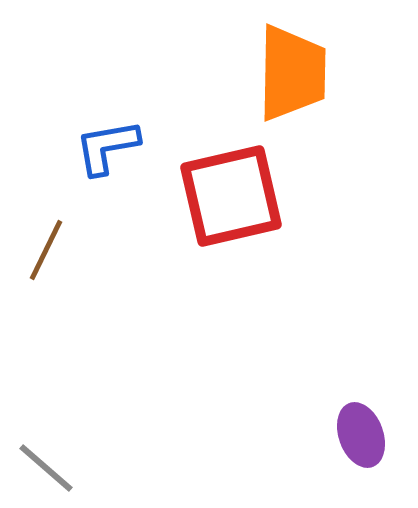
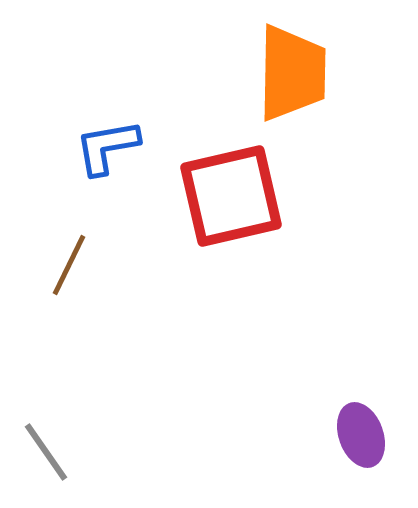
brown line: moved 23 px right, 15 px down
gray line: moved 16 px up; rotated 14 degrees clockwise
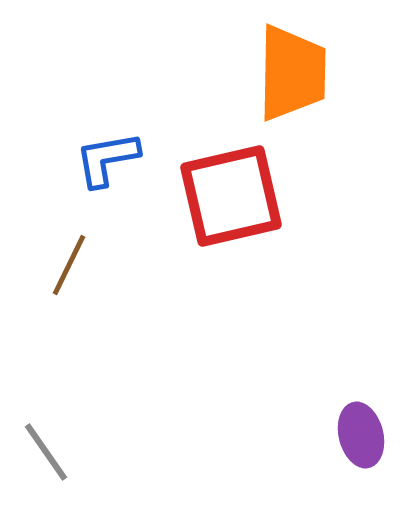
blue L-shape: moved 12 px down
purple ellipse: rotated 6 degrees clockwise
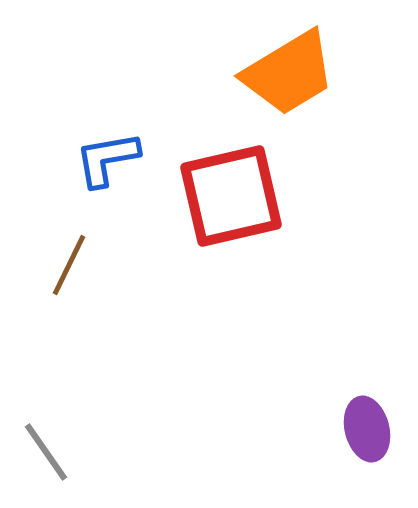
orange trapezoid: moved 3 px left; rotated 58 degrees clockwise
purple ellipse: moved 6 px right, 6 px up
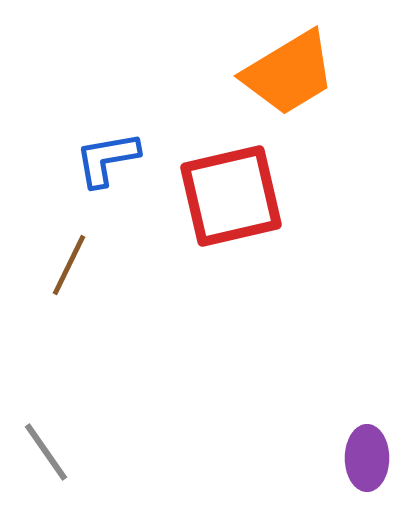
purple ellipse: moved 29 px down; rotated 14 degrees clockwise
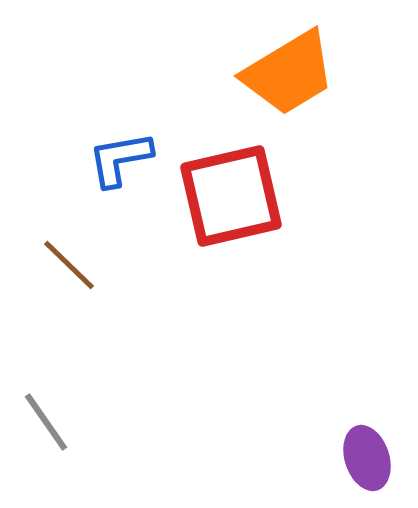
blue L-shape: moved 13 px right
brown line: rotated 72 degrees counterclockwise
gray line: moved 30 px up
purple ellipse: rotated 18 degrees counterclockwise
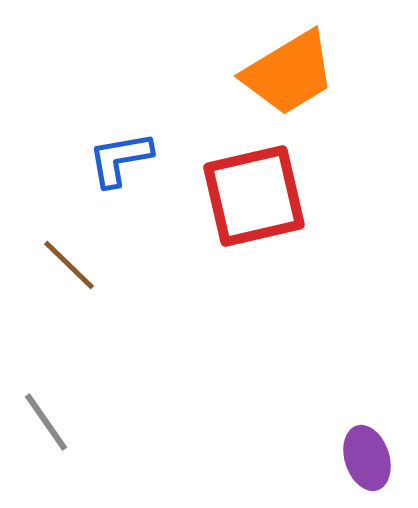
red square: moved 23 px right
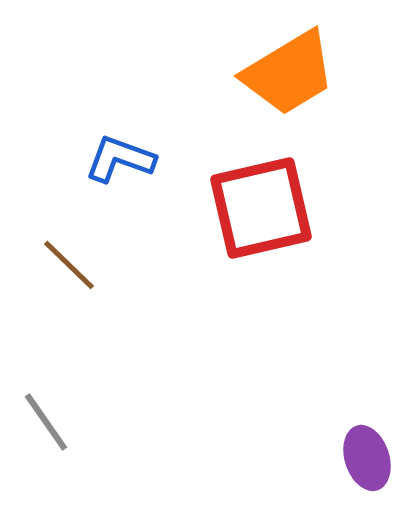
blue L-shape: rotated 30 degrees clockwise
red square: moved 7 px right, 12 px down
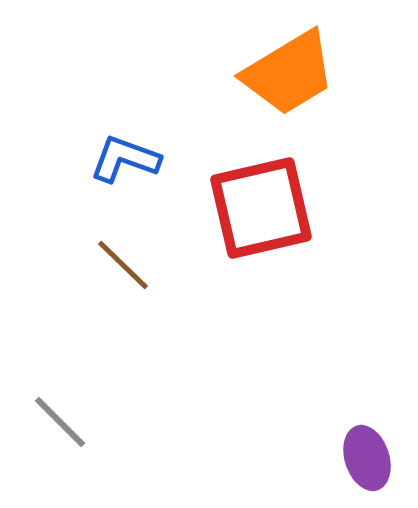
blue L-shape: moved 5 px right
brown line: moved 54 px right
gray line: moved 14 px right; rotated 10 degrees counterclockwise
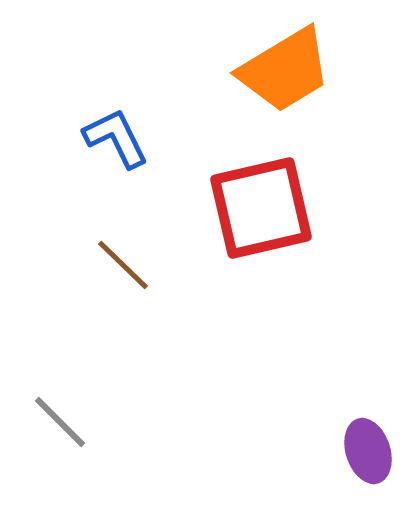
orange trapezoid: moved 4 px left, 3 px up
blue L-shape: moved 9 px left, 21 px up; rotated 44 degrees clockwise
purple ellipse: moved 1 px right, 7 px up
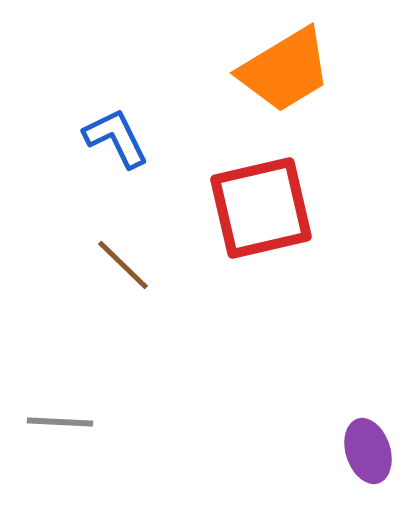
gray line: rotated 42 degrees counterclockwise
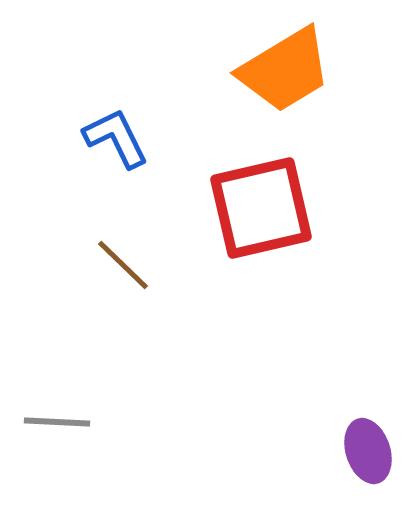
gray line: moved 3 px left
